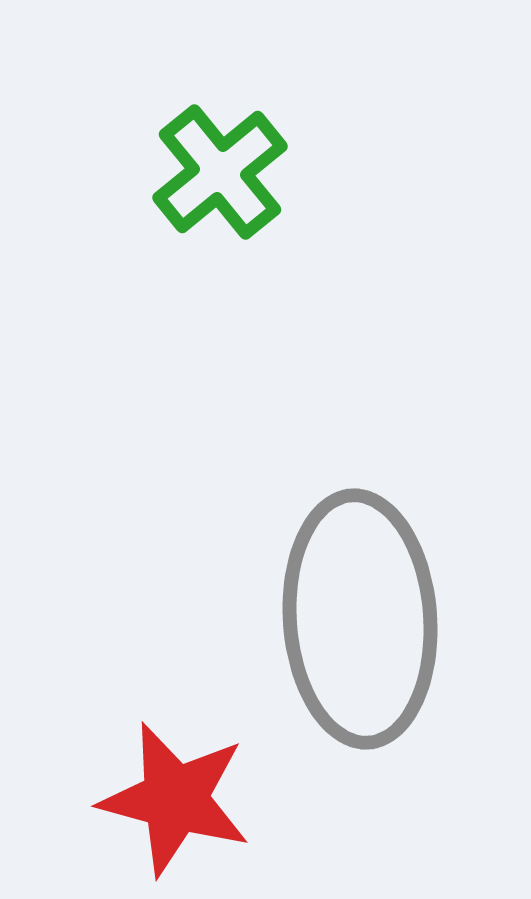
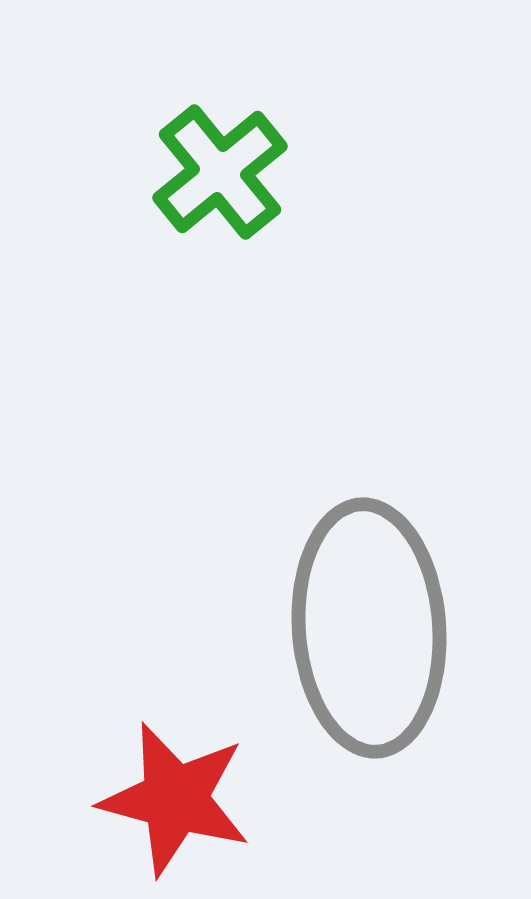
gray ellipse: moved 9 px right, 9 px down
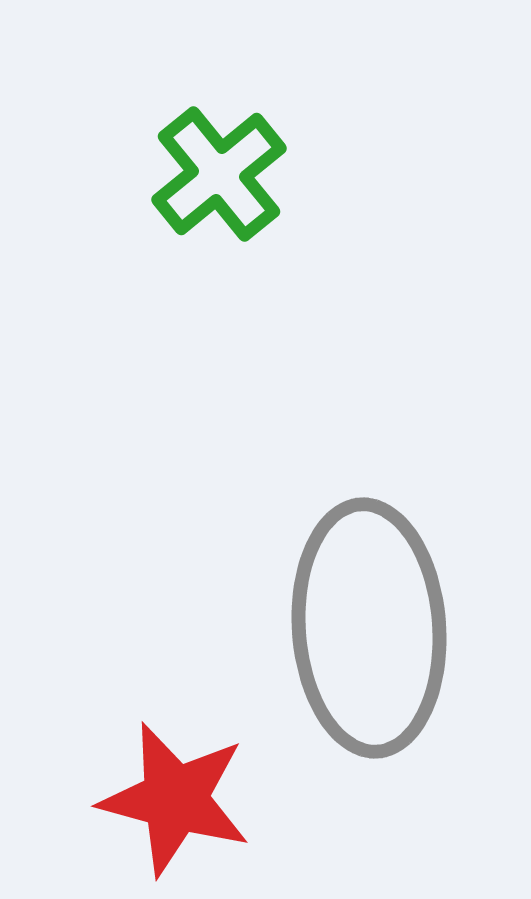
green cross: moved 1 px left, 2 px down
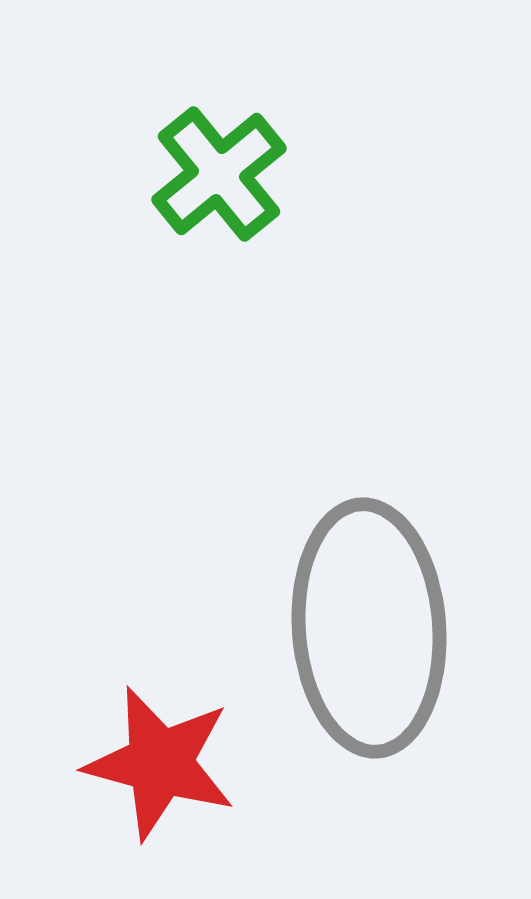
red star: moved 15 px left, 36 px up
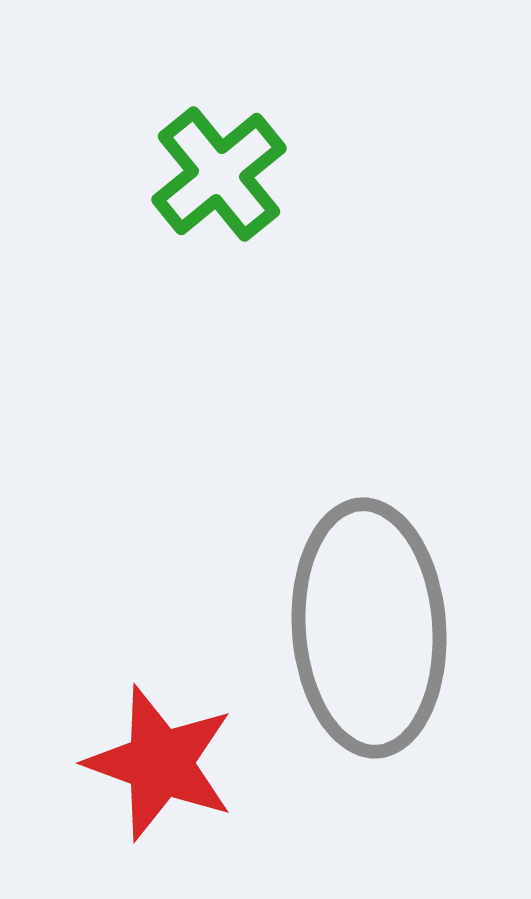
red star: rotated 5 degrees clockwise
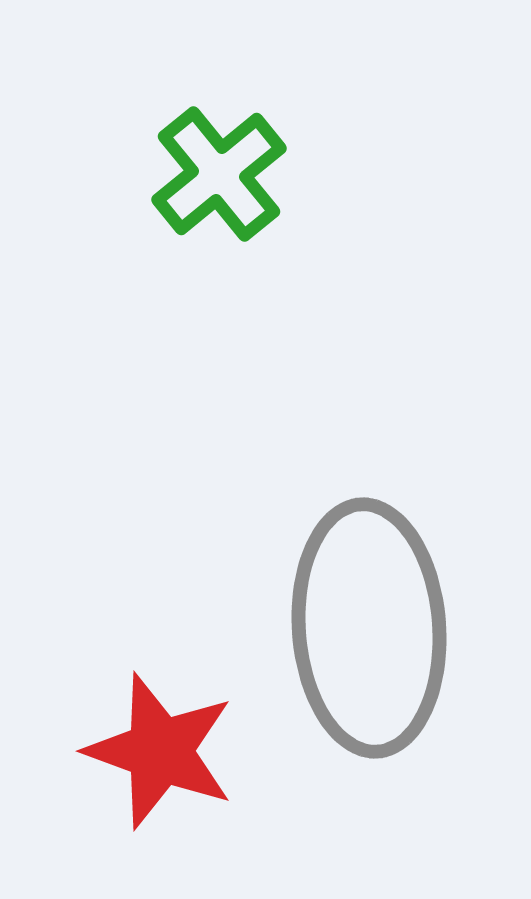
red star: moved 12 px up
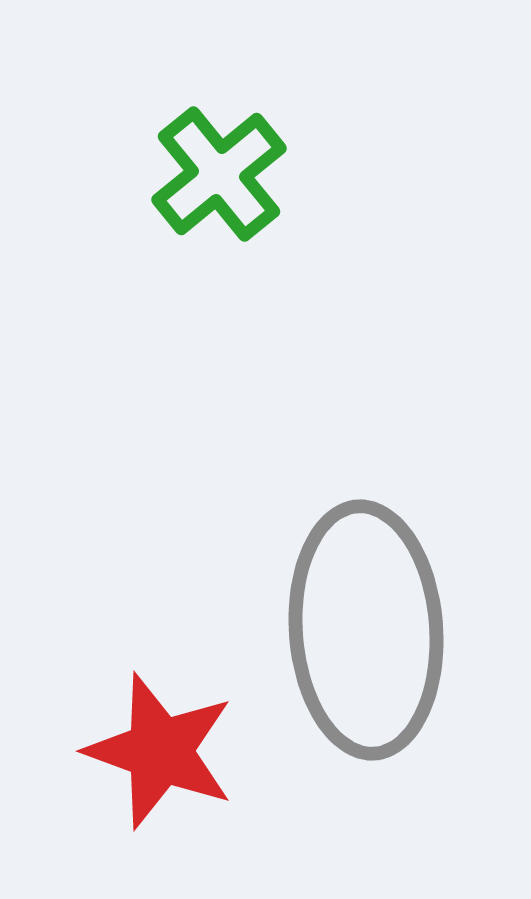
gray ellipse: moved 3 px left, 2 px down
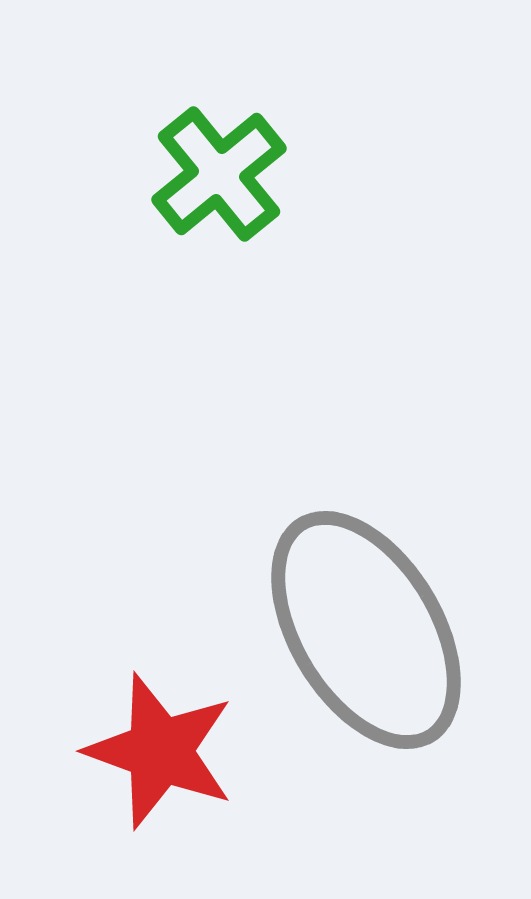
gray ellipse: rotated 27 degrees counterclockwise
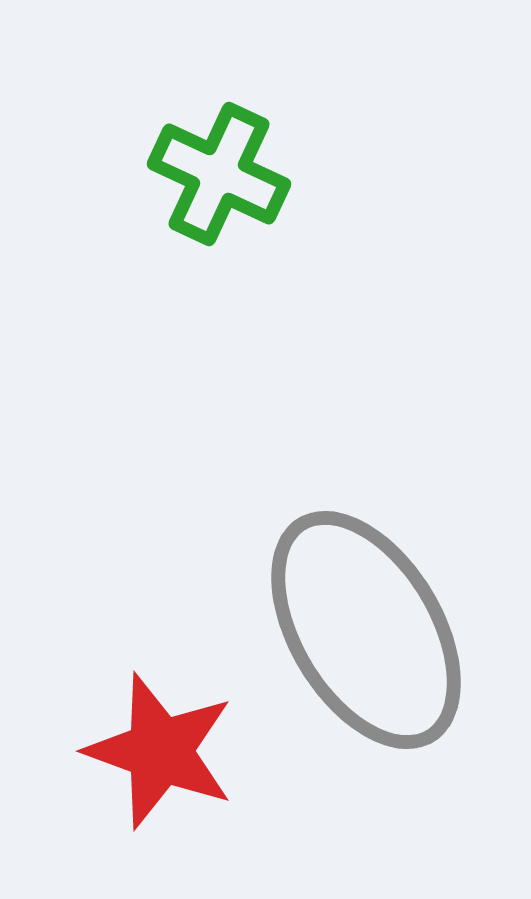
green cross: rotated 26 degrees counterclockwise
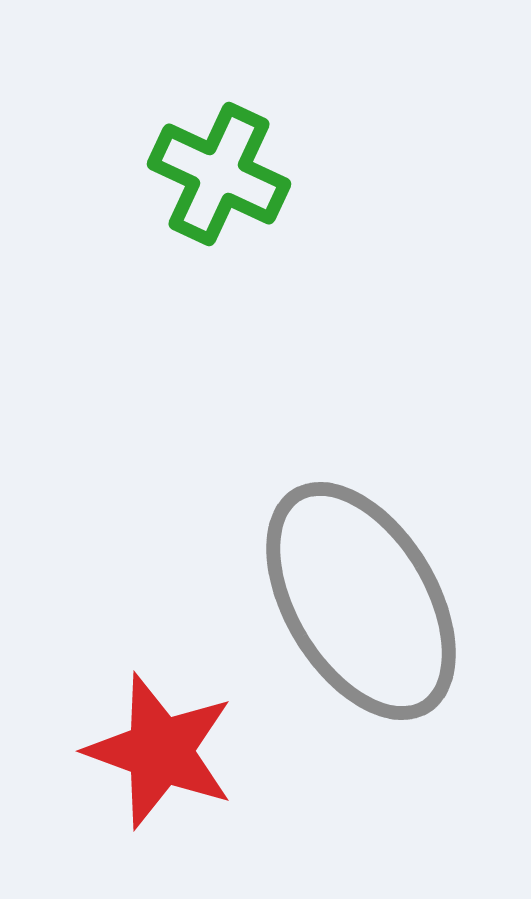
gray ellipse: moved 5 px left, 29 px up
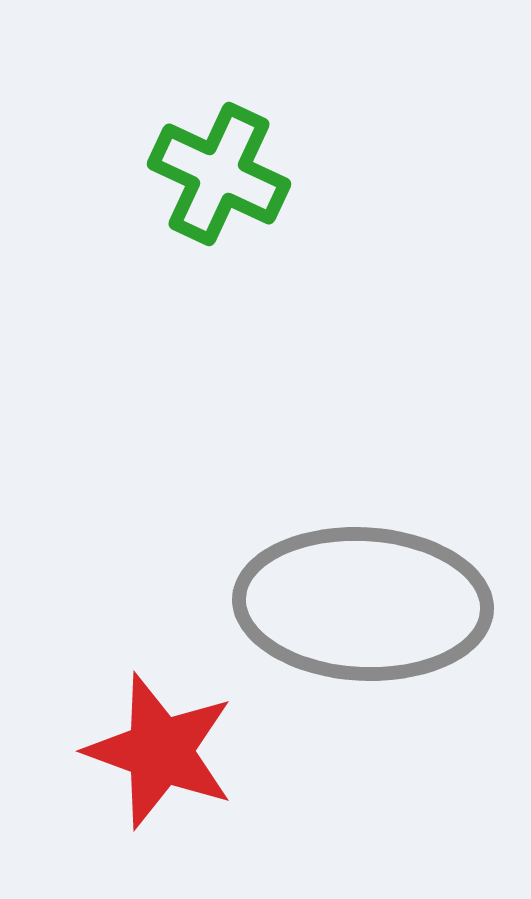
gray ellipse: moved 2 px right, 3 px down; rotated 56 degrees counterclockwise
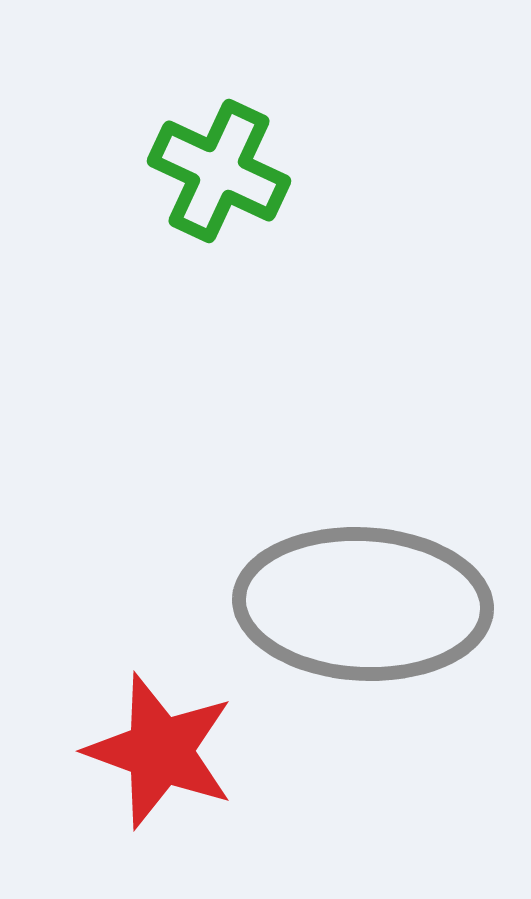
green cross: moved 3 px up
